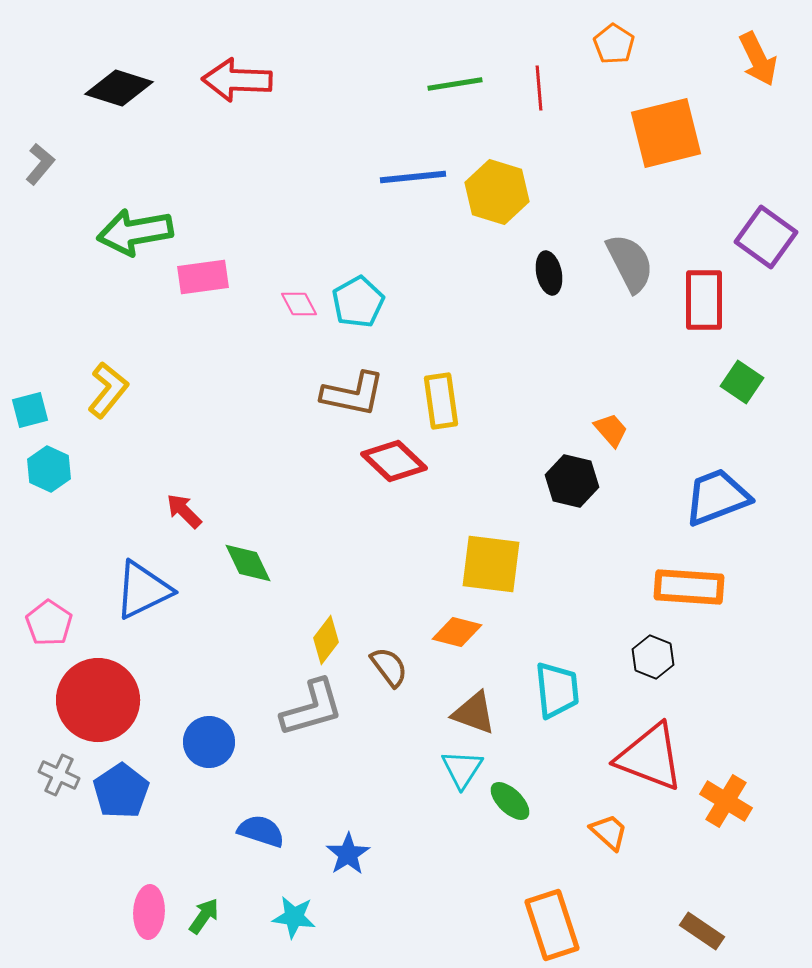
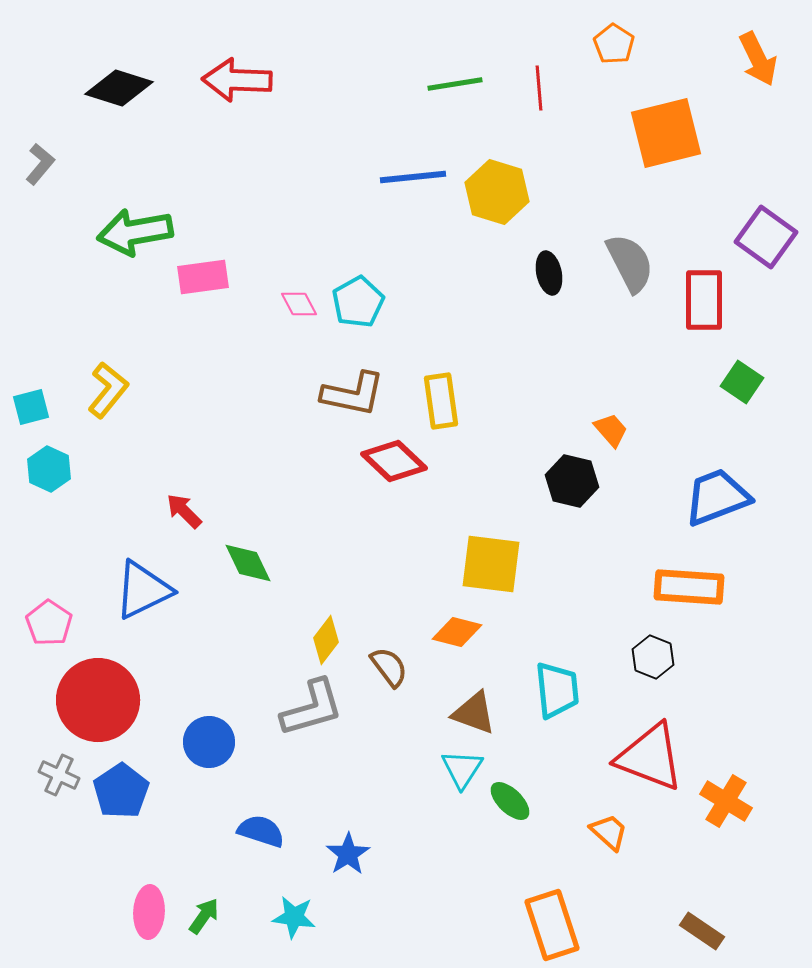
cyan square at (30, 410): moved 1 px right, 3 px up
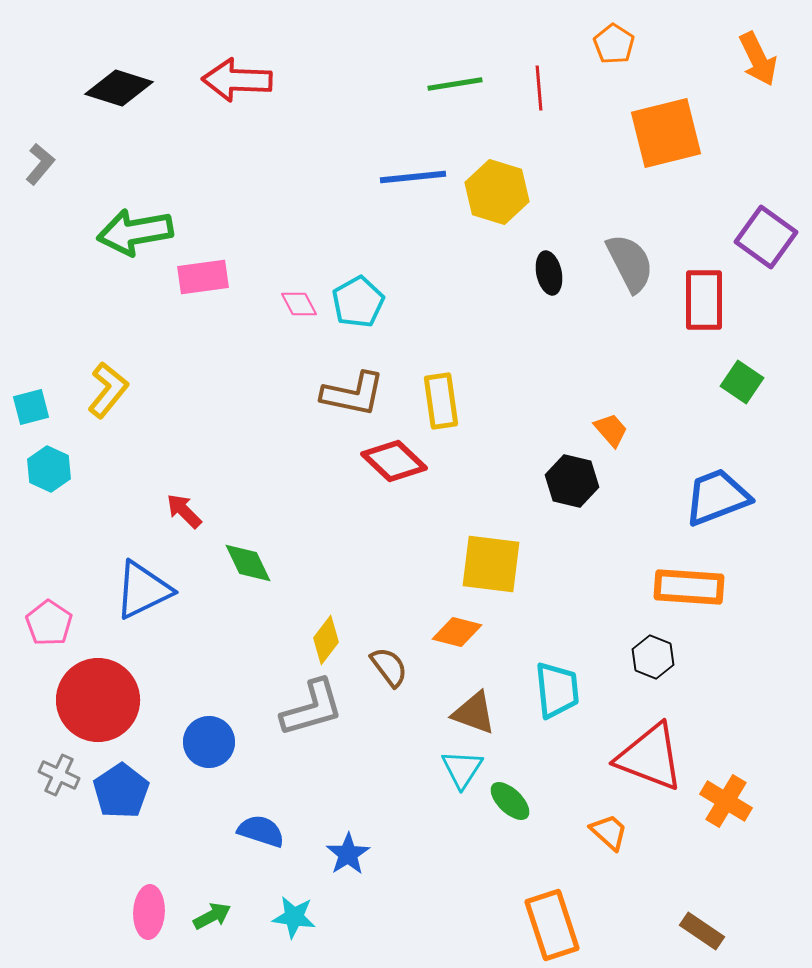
green arrow at (204, 916): moved 8 px right; rotated 27 degrees clockwise
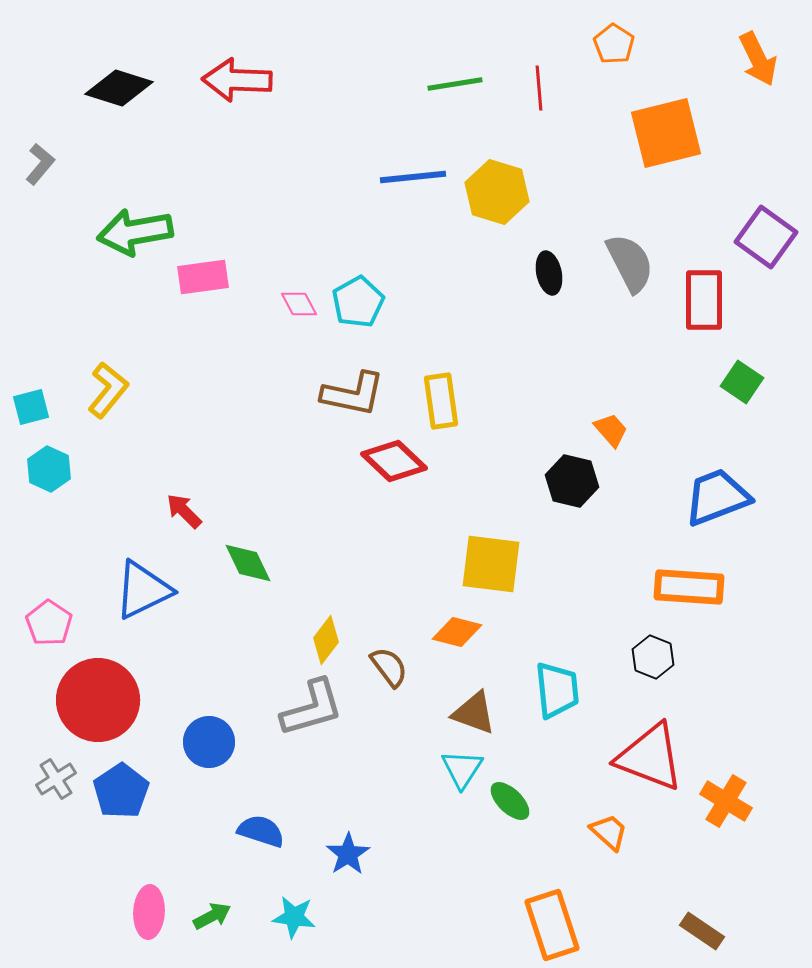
gray cross at (59, 775): moved 3 px left, 4 px down; rotated 33 degrees clockwise
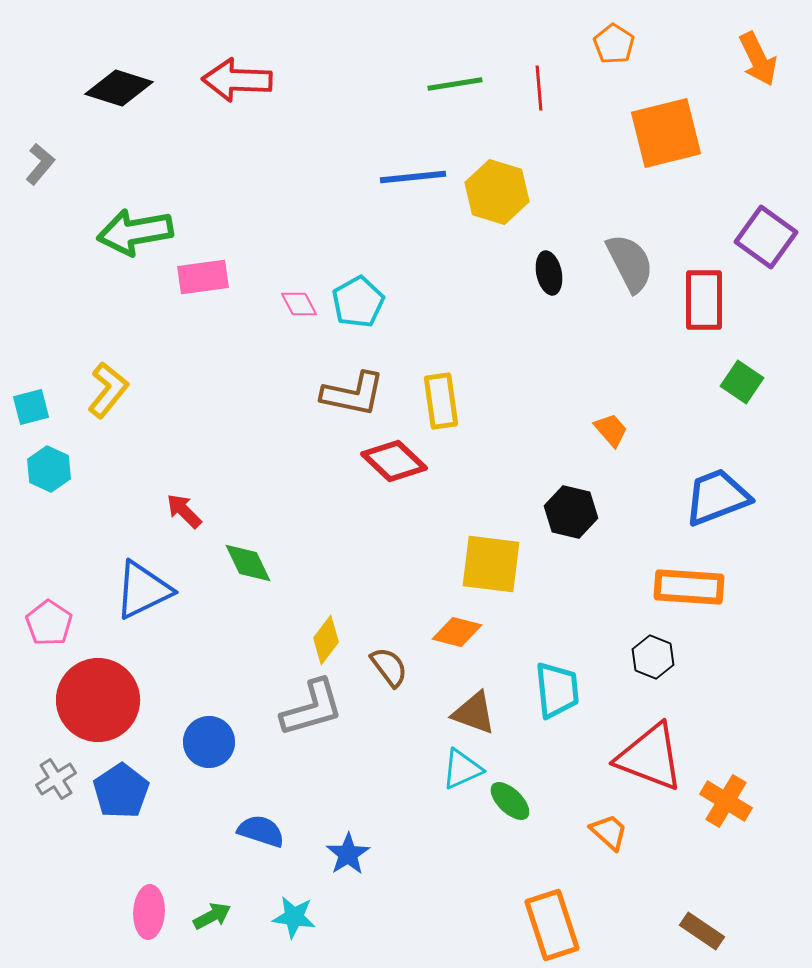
black hexagon at (572, 481): moved 1 px left, 31 px down
cyan triangle at (462, 769): rotated 33 degrees clockwise
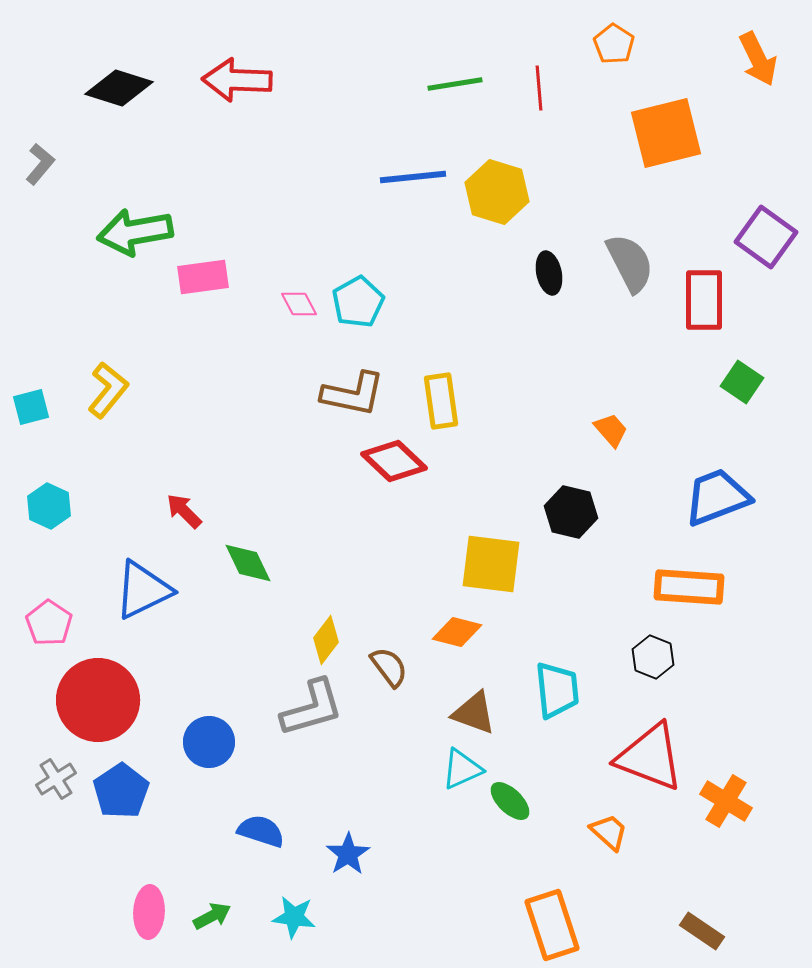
cyan hexagon at (49, 469): moved 37 px down
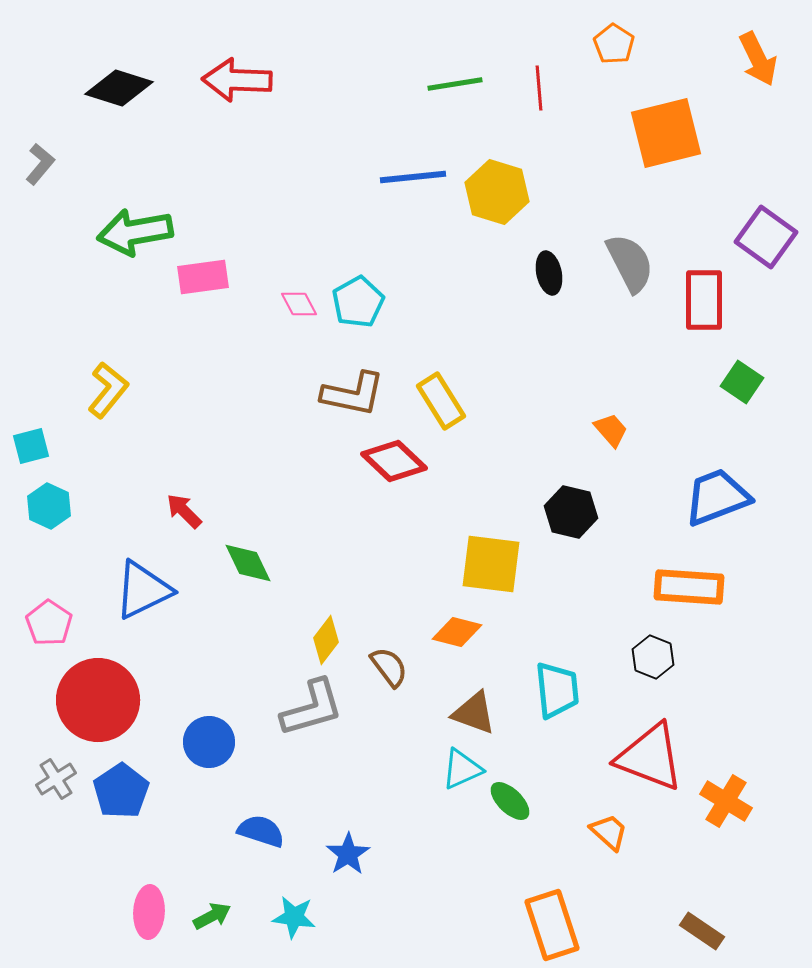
yellow rectangle at (441, 401): rotated 24 degrees counterclockwise
cyan square at (31, 407): moved 39 px down
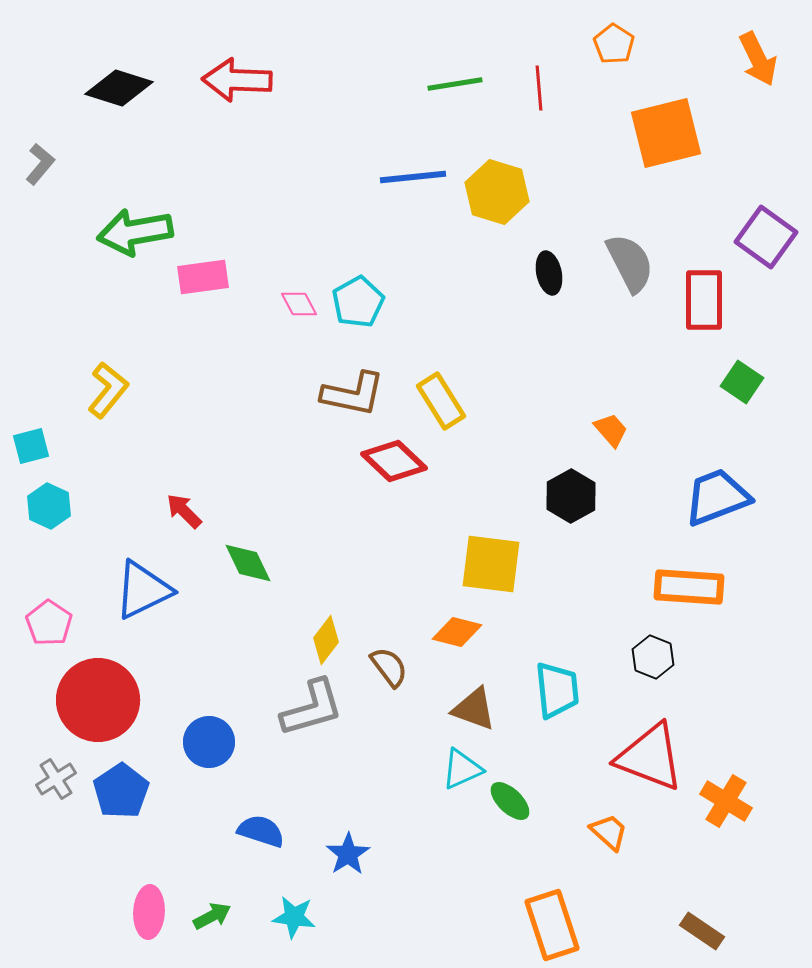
black hexagon at (571, 512): moved 16 px up; rotated 18 degrees clockwise
brown triangle at (474, 713): moved 4 px up
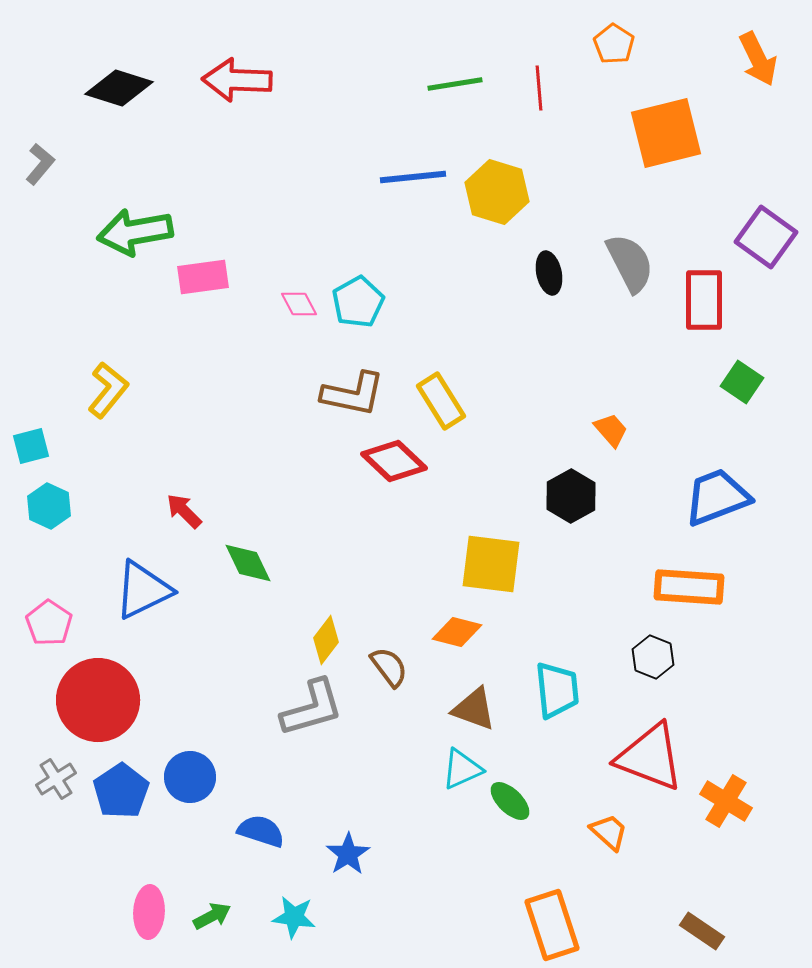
blue circle at (209, 742): moved 19 px left, 35 px down
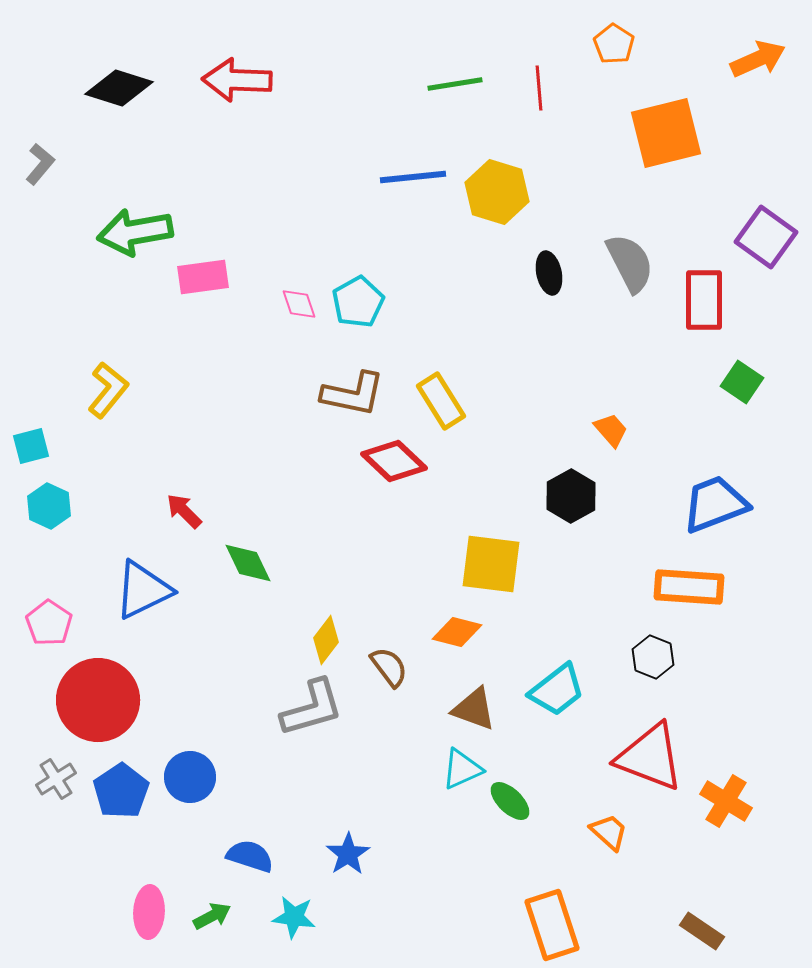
orange arrow at (758, 59): rotated 88 degrees counterclockwise
pink diamond at (299, 304): rotated 9 degrees clockwise
blue trapezoid at (717, 497): moved 2 px left, 7 px down
cyan trapezoid at (557, 690): rotated 58 degrees clockwise
blue semicircle at (261, 831): moved 11 px left, 25 px down
